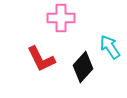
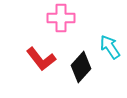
red L-shape: rotated 12 degrees counterclockwise
black diamond: moved 2 px left
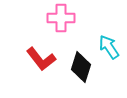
cyan arrow: moved 1 px left
black diamond: rotated 24 degrees counterclockwise
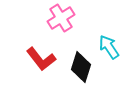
pink cross: rotated 32 degrees counterclockwise
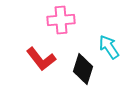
pink cross: moved 2 px down; rotated 28 degrees clockwise
black diamond: moved 2 px right, 2 px down
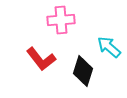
cyan arrow: rotated 15 degrees counterclockwise
black diamond: moved 2 px down
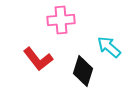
red L-shape: moved 3 px left
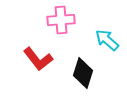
cyan arrow: moved 2 px left, 7 px up
black diamond: moved 2 px down
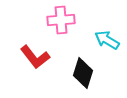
cyan arrow: rotated 10 degrees counterclockwise
red L-shape: moved 3 px left, 2 px up
